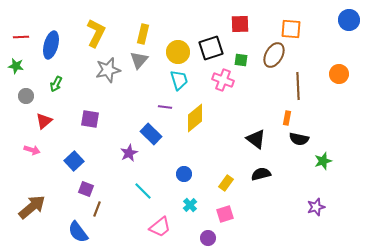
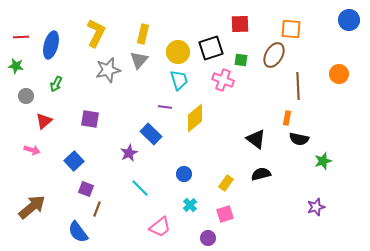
cyan line at (143, 191): moved 3 px left, 3 px up
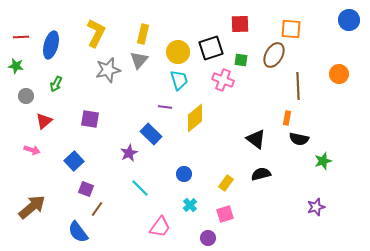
brown line at (97, 209): rotated 14 degrees clockwise
pink trapezoid at (160, 227): rotated 15 degrees counterclockwise
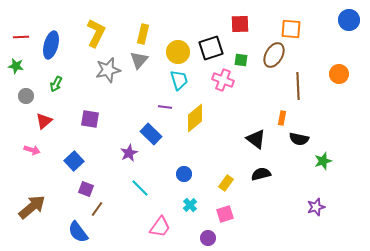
orange rectangle at (287, 118): moved 5 px left
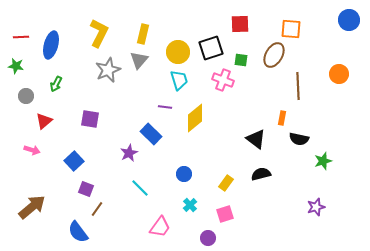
yellow L-shape at (96, 33): moved 3 px right
gray star at (108, 70): rotated 10 degrees counterclockwise
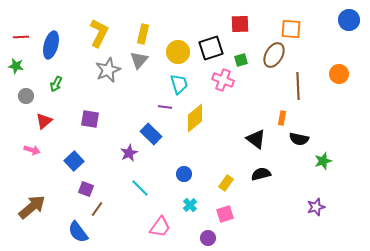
green square at (241, 60): rotated 24 degrees counterclockwise
cyan trapezoid at (179, 80): moved 4 px down
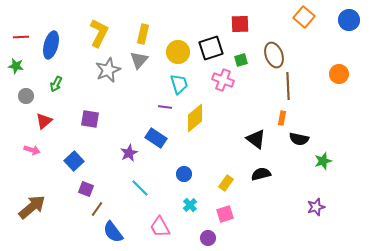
orange square at (291, 29): moved 13 px right, 12 px up; rotated 35 degrees clockwise
brown ellipse at (274, 55): rotated 50 degrees counterclockwise
brown line at (298, 86): moved 10 px left
blue rectangle at (151, 134): moved 5 px right, 4 px down; rotated 10 degrees counterclockwise
pink trapezoid at (160, 227): rotated 115 degrees clockwise
blue semicircle at (78, 232): moved 35 px right
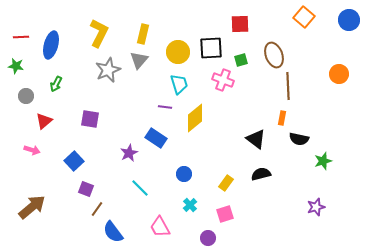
black square at (211, 48): rotated 15 degrees clockwise
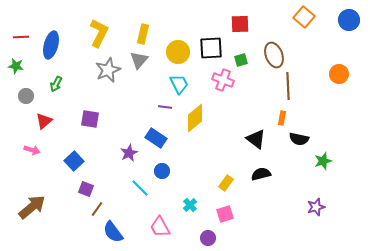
cyan trapezoid at (179, 84): rotated 10 degrees counterclockwise
blue circle at (184, 174): moved 22 px left, 3 px up
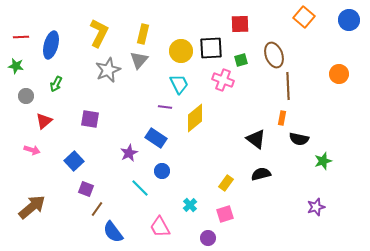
yellow circle at (178, 52): moved 3 px right, 1 px up
